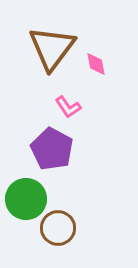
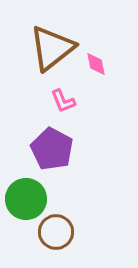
brown triangle: rotated 15 degrees clockwise
pink L-shape: moved 5 px left, 6 px up; rotated 12 degrees clockwise
brown circle: moved 2 px left, 4 px down
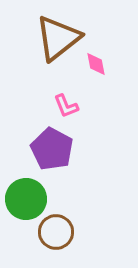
brown triangle: moved 6 px right, 10 px up
pink L-shape: moved 3 px right, 5 px down
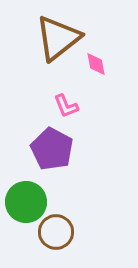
green circle: moved 3 px down
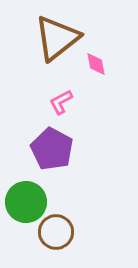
brown triangle: moved 1 px left
pink L-shape: moved 5 px left, 4 px up; rotated 84 degrees clockwise
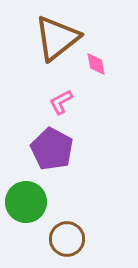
brown circle: moved 11 px right, 7 px down
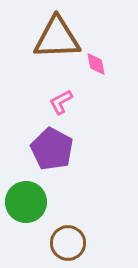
brown triangle: rotated 36 degrees clockwise
brown circle: moved 1 px right, 4 px down
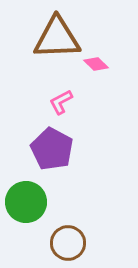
pink diamond: rotated 35 degrees counterclockwise
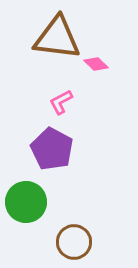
brown triangle: rotated 9 degrees clockwise
brown circle: moved 6 px right, 1 px up
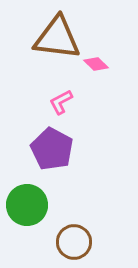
green circle: moved 1 px right, 3 px down
